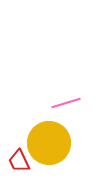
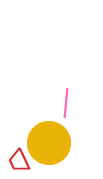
pink line: rotated 68 degrees counterclockwise
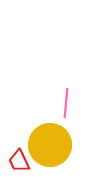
yellow circle: moved 1 px right, 2 px down
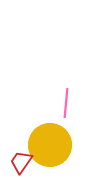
red trapezoid: moved 2 px right, 1 px down; rotated 60 degrees clockwise
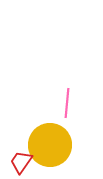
pink line: moved 1 px right
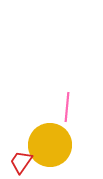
pink line: moved 4 px down
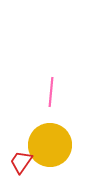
pink line: moved 16 px left, 15 px up
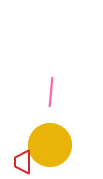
red trapezoid: moved 2 px right; rotated 35 degrees counterclockwise
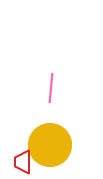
pink line: moved 4 px up
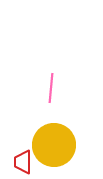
yellow circle: moved 4 px right
